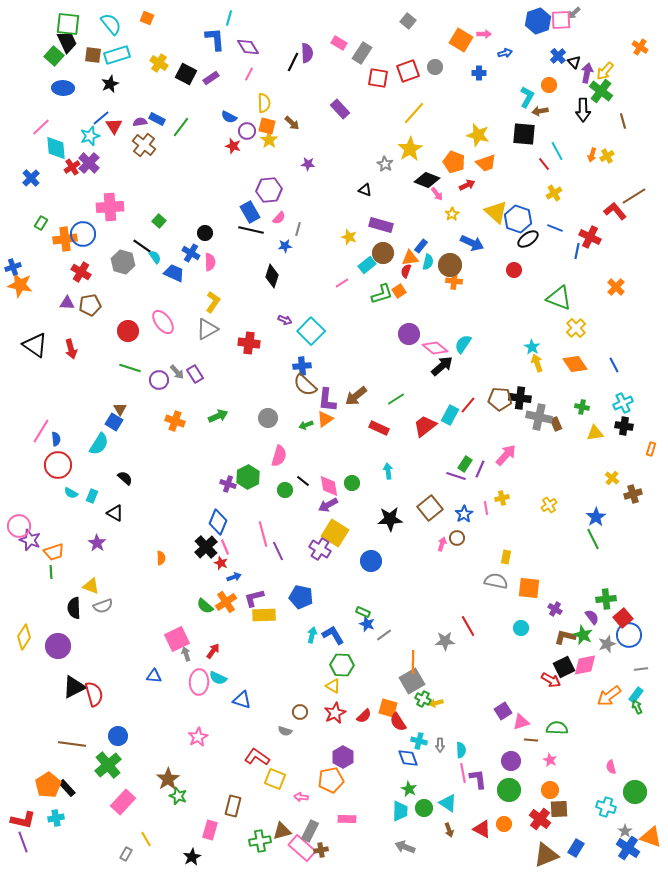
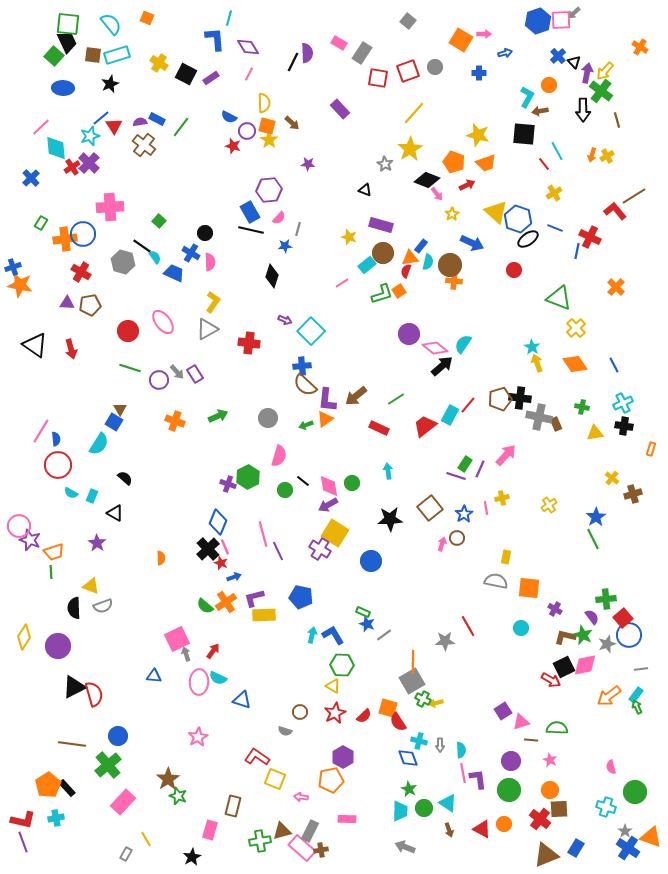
brown line at (623, 121): moved 6 px left, 1 px up
brown pentagon at (500, 399): rotated 20 degrees counterclockwise
black cross at (206, 547): moved 2 px right, 2 px down
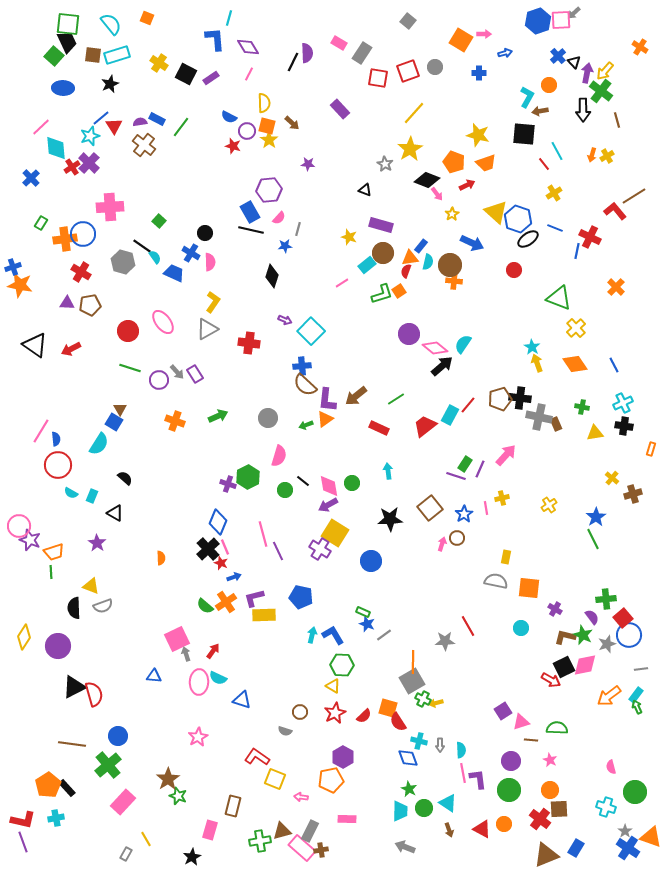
red arrow at (71, 349): rotated 78 degrees clockwise
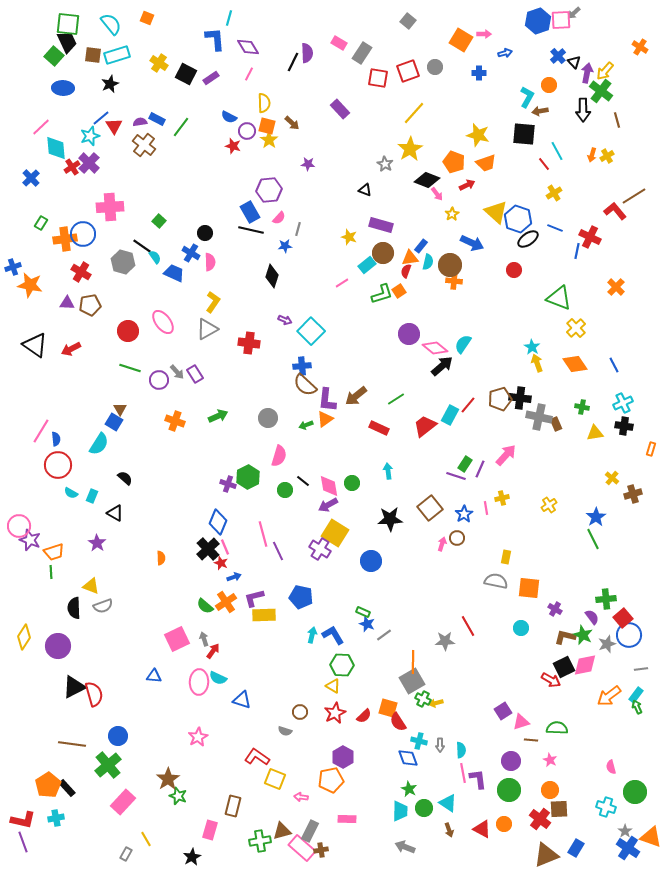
orange star at (20, 285): moved 10 px right
gray arrow at (186, 654): moved 18 px right, 15 px up
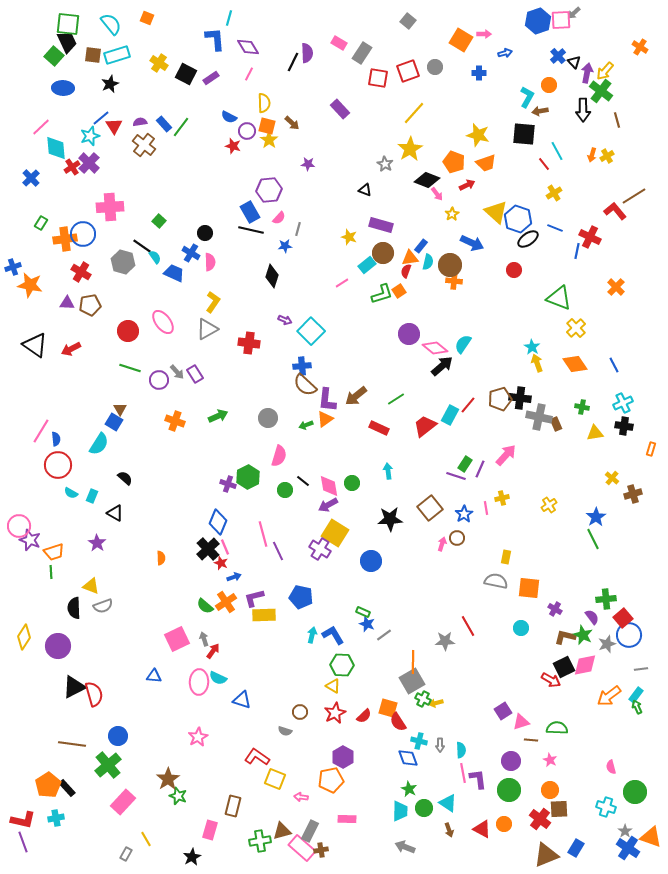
blue rectangle at (157, 119): moved 7 px right, 5 px down; rotated 21 degrees clockwise
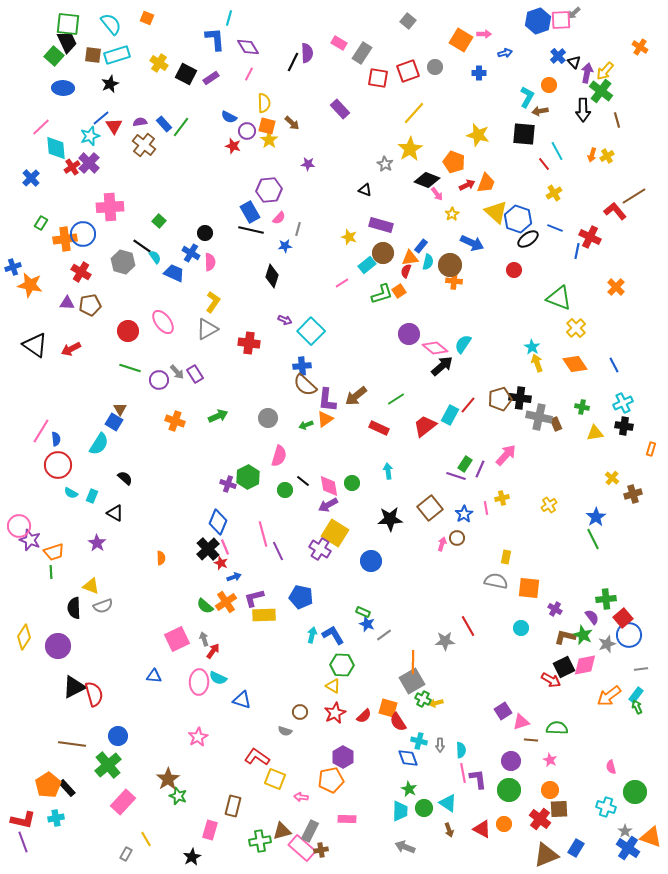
orange trapezoid at (486, 163): moved 20 px down; rotated 50 degrees counterclockwise
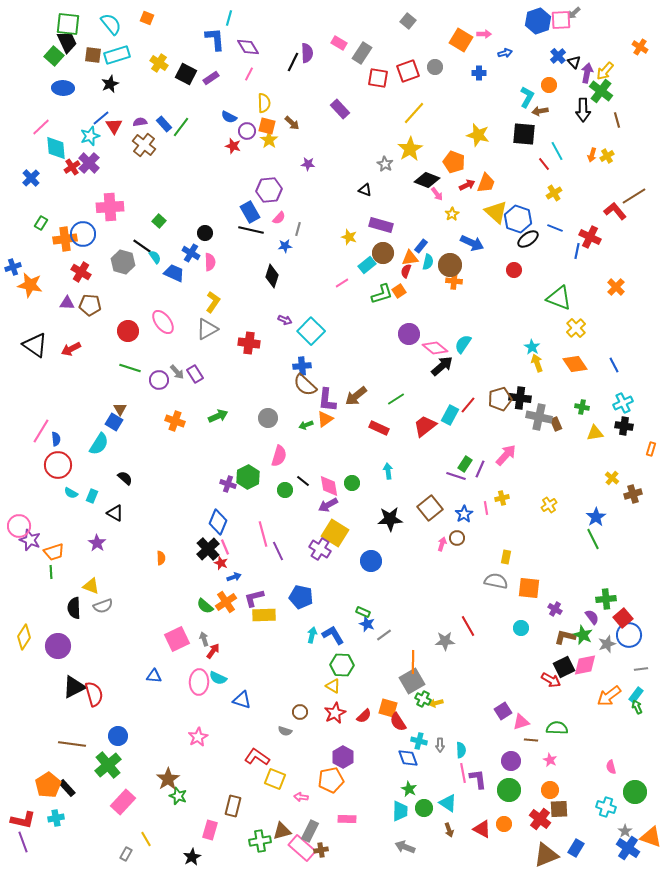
brown pentagon at (90, 305): rotated 15 degrees clockwise
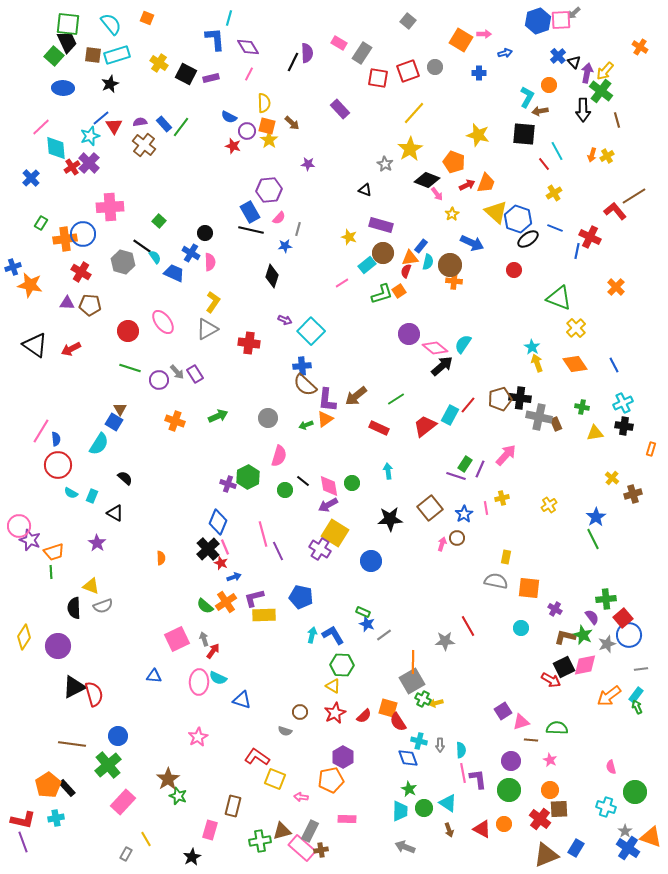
purple rectangle at (211, 78): rotated 21 degrees clockwise
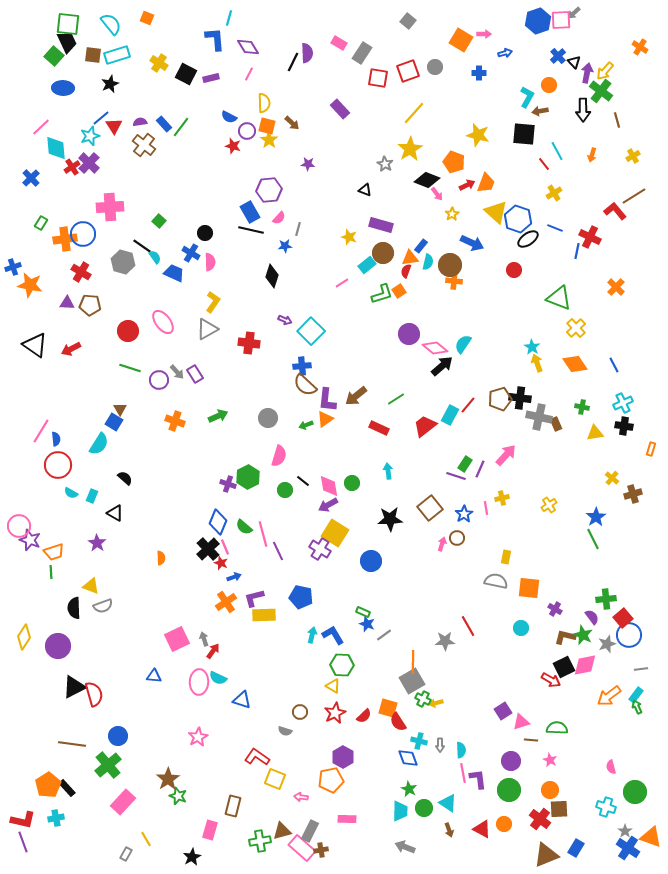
yellow cross at (607, 156): moved 26 px right
green semicircle at (205, 606): moved 39 px right, 79 px up
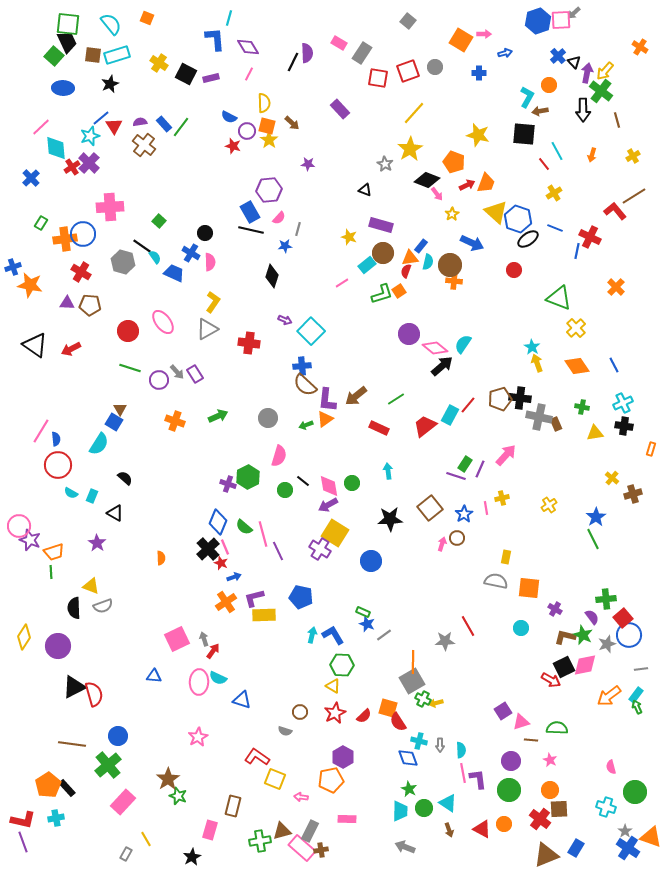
orange diamond at (575, 364): moved 2 px right, 2 px down
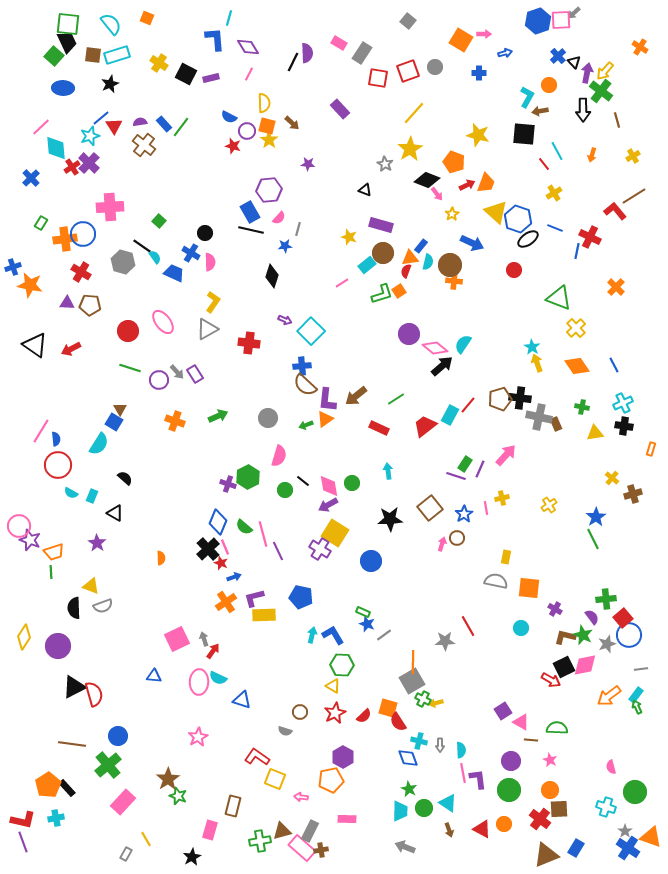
pink triangle at (521, 722): rotated 48 degrees clockwise
